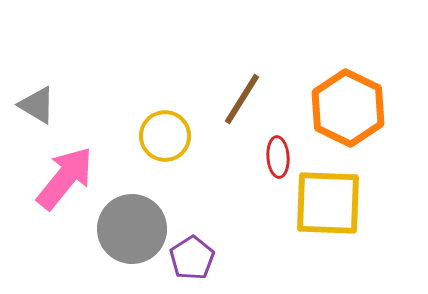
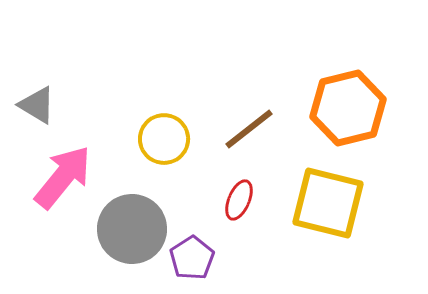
brown line: moved 7 px right, 30 px down; rotated 20 degrees clockwise
orange hexagon: rotated 20 degrees clockwise
yellow circle: moved 1 px left, 3 px down
red ellipse: moved 39 px left, 43 px down; rotated 27 degrees clockwise
pink arrow: moved 2 px left, 1 px up
yellow square: rotated 12 degrees clockwise
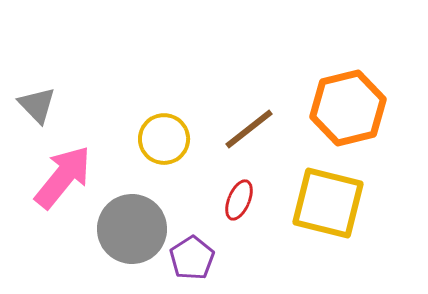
gray triangle: rotated 15 degrees clockwise
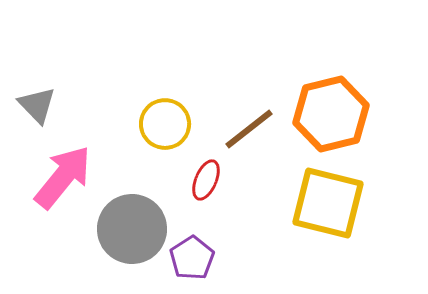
orange hexagon: moved 17 px left, 6 px down
yellow circle: moved 1 px right, 15 px up
red ellipse: moved 33 px left, 20 px up
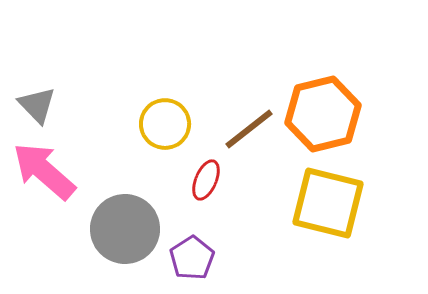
orange hexagon: moved 8 px left
pink arrow: moved 19 px left, 6 px up; rotated 88 degrees counterclockwise
gray circle: moved 7 px left
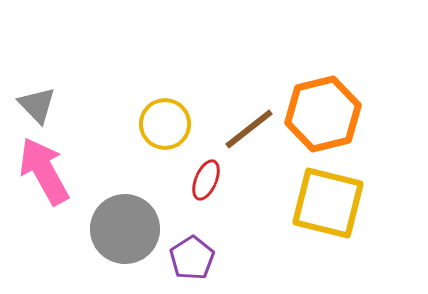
pink arrow: rotated 20 degrees clockwise
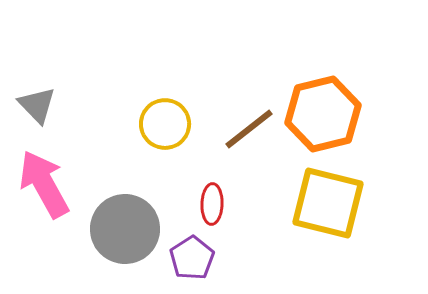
pink arrow: moved 13 px down
red ellipse: moved 6 px right, 24 px down; rotated 21 degrees counterclockwise
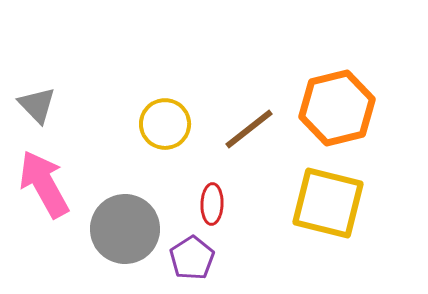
orange hexagon: moved 14 px right, 6 px up
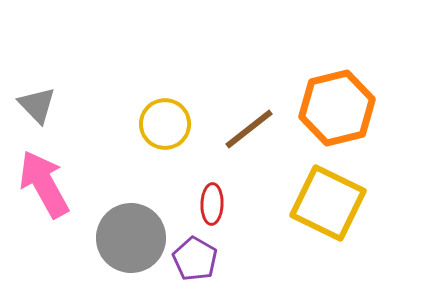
yellow square: rotated 12 degrees clockwise
gray circle: moved 6 px right, 9 px down
purple pentagon: moved 3 px right, 1 px down; rotated 9 degrees counterclockwise
